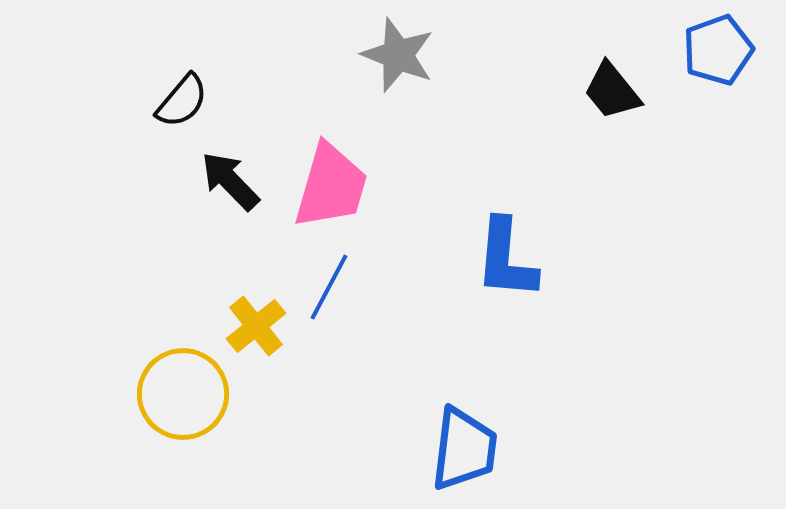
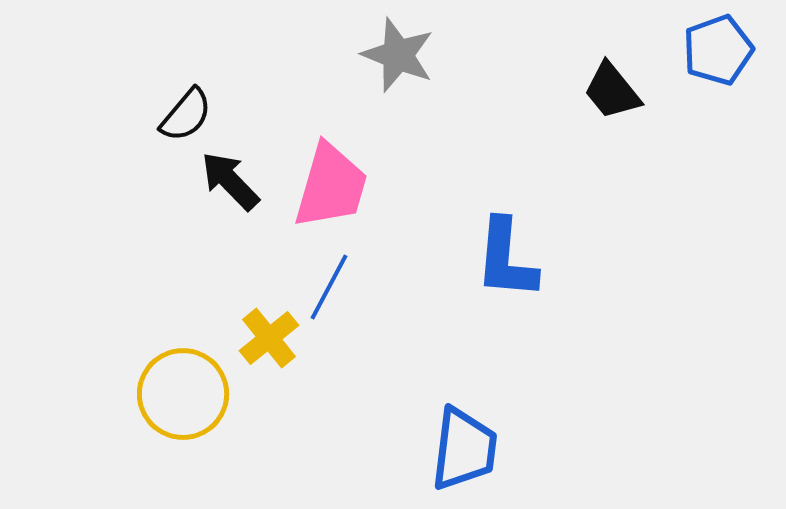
black semicircle: moved 4 px right, 14 px down
yellow cross: moved 13 px right, 12 px down
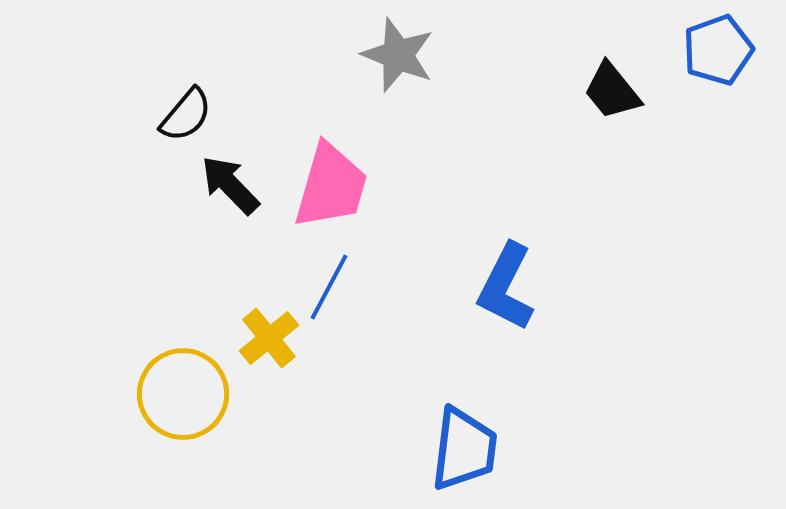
black arrow: moved 4 px down
blue L-shape: moved 28 px down; rotated 22 degrees clockwise
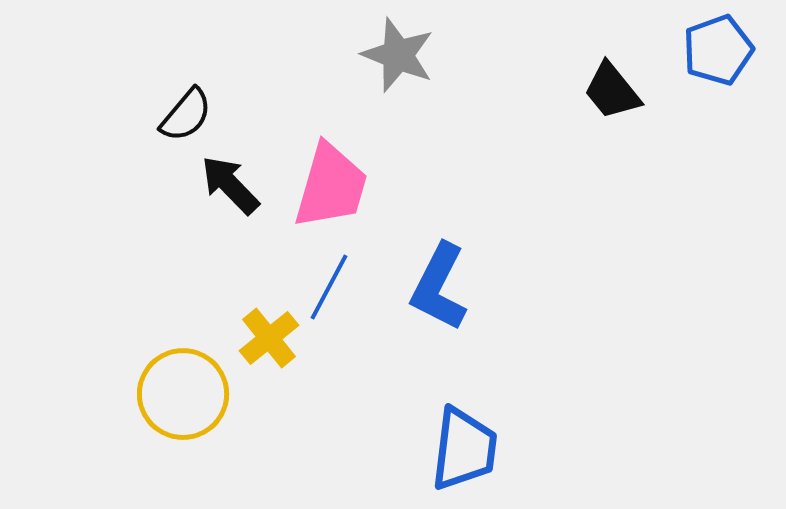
blue L-shape: moved 67 px left
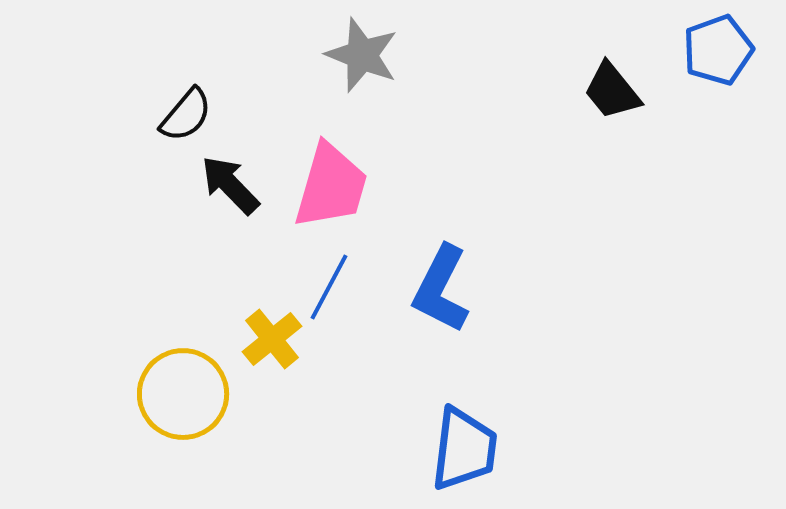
gray star: moved 36 px left
blue L-shape: moved 2 px right, 2 px down
yellow cross: moved 3 px right, 1 px down
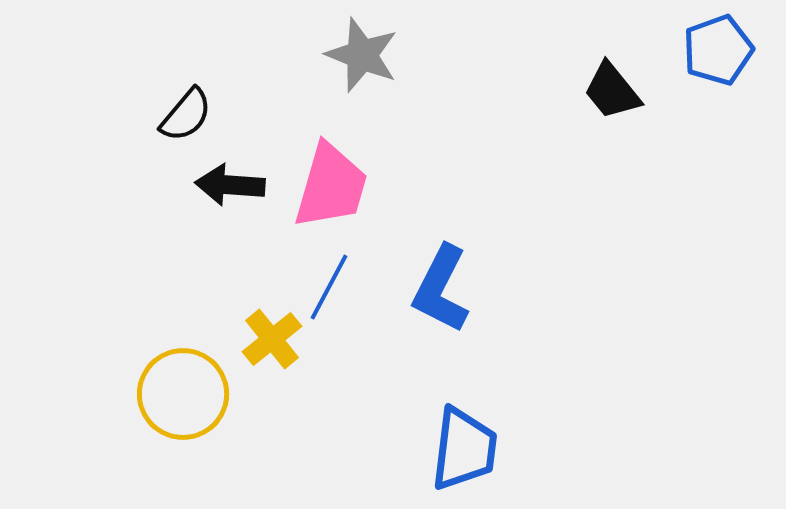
black arrow: rotated 42 degrees counterclockwise
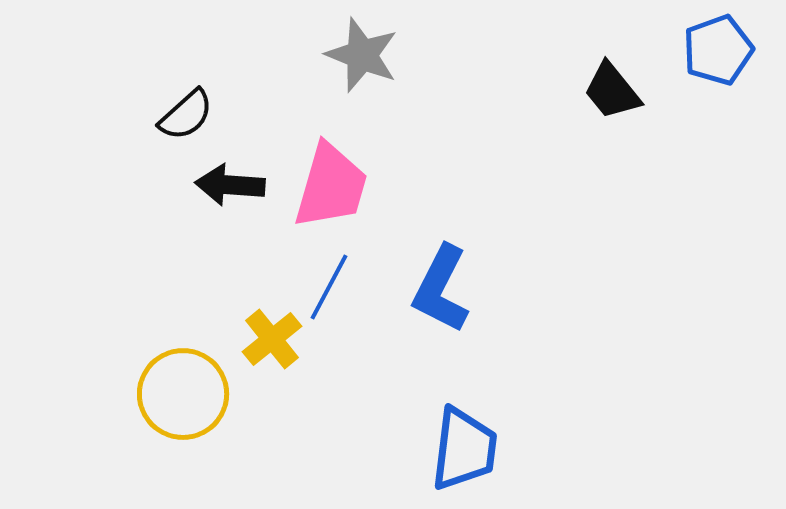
black semicircle: rotated 8 degrees clockwise
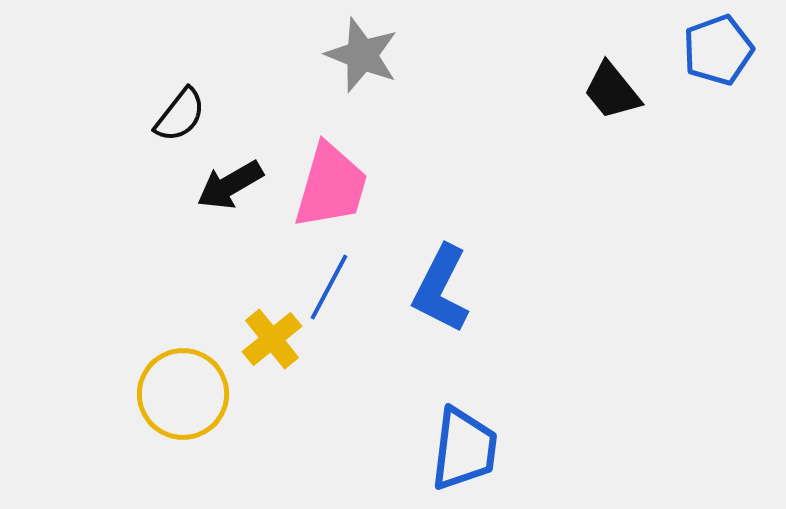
black semicircle: moved 6 px left; rotated 10 degrees counterclockwise
black arrow: rotated 34 degrees counterclockwise
